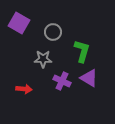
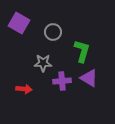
gray star: moved 4 px down
purple cross: rotated 30 degrees counterclockwise
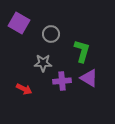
gray circle: moved 2 px left, 2 px down
red arrow: rotated 21 degrees clockwise
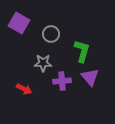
purple triangle: moved 1 px right, 1 px up; rotated 18 degrees clockwise
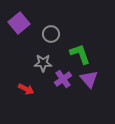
purple square: rotated 20 degrees clockwise
green L-shape: moved 2 px left, 3 px down; rotated 35 degrees counterclockwise
purple triangle: moved 1 px left, 2 px down
purple cross: moved 1 px right, 2 px up; rotated 30 degrees counterclockwise
red arrow: moved 2 px right
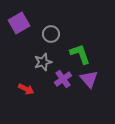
purple square: rotated 10 degrees clockwise
gray star: moved 1 px up; rotated 18 degrees counterclockwise
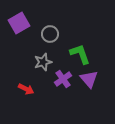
gray circle: moved 1 px left
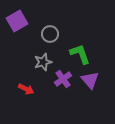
purple square: moved 2 px left, 2 px up
purple triangle: moved 1 px right, 1 px down
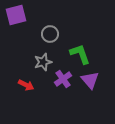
purple square: moved 1 px left, 6 px up; rotated 15 degrees clockwise
red arrow: moved 4 px up
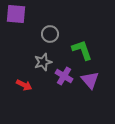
purple square: moved 1 px up; rotated 20 degrees clockwise
green L-shape: moved 2 px right, 4 px up
purple cross: moved 1 px right, 3 px up; rotated 24 degrees counterclockwise
red arrow: moved 2 px left
